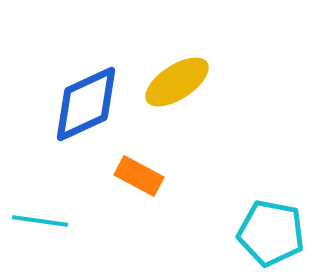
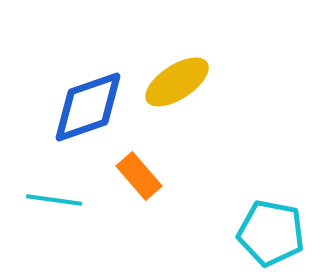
blue diamond: moved 2 px right, 3 px down; rotated 6 degrees clockwise
orange rectangle: rotated 21 degrees clockwise
cyan line: moved 14 px right, 21 px up
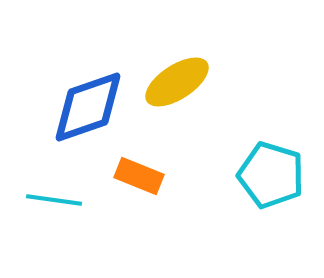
orange rectangle: rotated 27 degrees counterclockwise
cyan pentagon: moved 58 px up; rotated 6 degrees clockwise
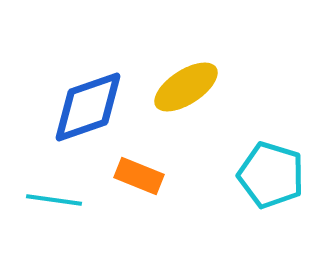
yellow ellipse: moved 9 px right, 5 px down
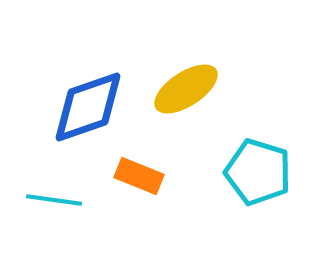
yellow ellipse: moved 2 px down
cyan pentagon: moved 13 px left, 3 px up
